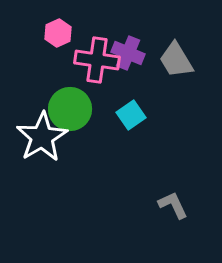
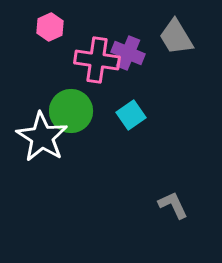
pink hexagon: moved 8 px left, 6 px up
gray trapezoid: moved 23 px up
green circle: moved 1 px right, 2 px down
white star: rotated 9 degrees counterclockwise
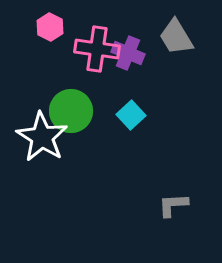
pink hexagon: rotated 8 degrees counterclockwise
pink cross: moved 11 px up
cyan square: rotated 8 degrees counterclockwise
gray L-shape: rotated 68 degrees counterclockwise
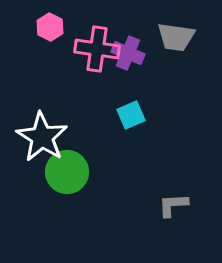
gray trapezoid: rotated 51 degrees counterclockwise
green circle: moved 4 px left, 61 px down
cyan square: rotated 20 degrees clockwise
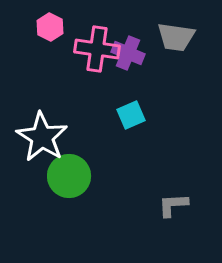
green circle: moved 2 px right, 4 px down
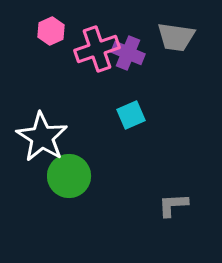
pink hexagon: moved 1 px right, 4 px down; rotated 8 degrees clockwise
pink cross: rotated 27 degrees counterclockwise
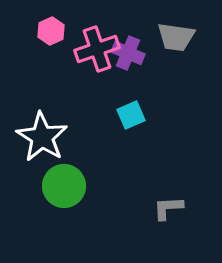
green circle: moved 5 px left, 10 px down
gray L-shape: moved 5 px left, 3 px down
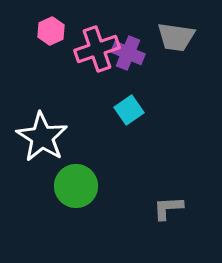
cyan square: moved 2 px left, 5 px up; rotated 12 degrees counterclockwise
green circle: moved 12 px right
